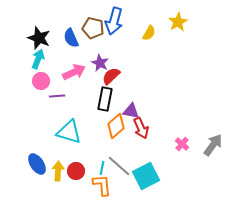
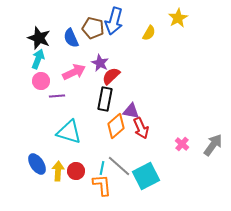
yellow star: moved 4 px up
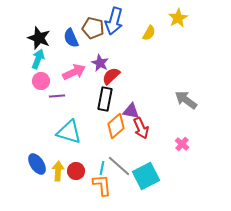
gray arrow: moved 27 px left, 45 px up; rotated 90 degrees counterclockwise
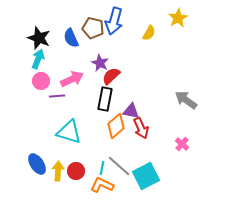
pink arrow: moved 2 px left, 7 px down
orange L-shape: rotated 60 degrees counterclockwise
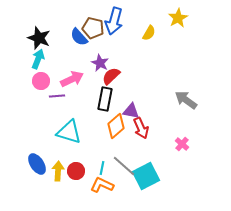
blue semicircle: moved 8 px right, 1 px up; rotated 18 degrees counterclockwise
gray line: moved 5 px right
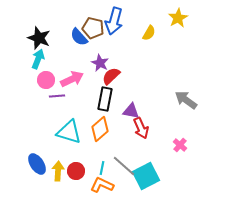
pink circle: moved 5 px right, 1 px up
orange diamond: moved 16 px left, 3 px down
pink cross: moved 2 px left, 1 px down
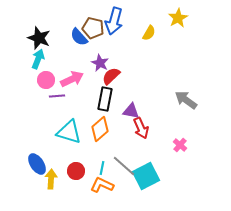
yellow arrow: moved 7 px left, 8 px down
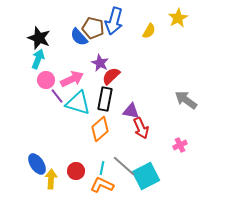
yellow semicircle: moved 2 px up
purple line: rotated 56 degrees clockwise
cyan triangle: moved 9 px right, 29 px up
pink cross: rotated 24 degrees clockwise
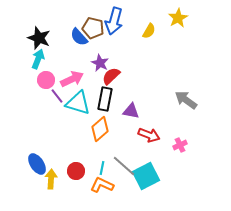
red arrow: moved 8 px right, 7 px down; rotated 45 degrees counterclockwise
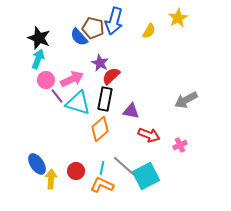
gray arrow: rotated 65 degrees counterclockwise
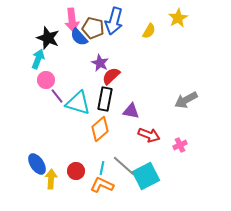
black star: moved 9 px right
pink arrow: moved 59 px up; rotated 110 degrees clockwise
